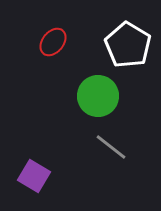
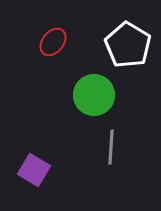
green circle: moved 4 px left, 1 px up
gray line: rotated 56 degrees clockwise
purple square: moved 6 px up
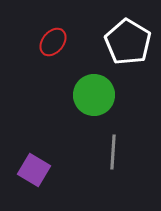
white pentagon: moved 3 px up
gray line: moved 2 px right, 5 px down
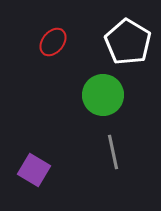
green circle: moved 9 px right
gray line: rotated 16 degrees counterclockwise
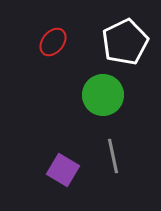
white pentagon: moved 3 px left; rotated 15 degrees clockwise
gray line: moved 4 px down
purple square: moved 29 px right
